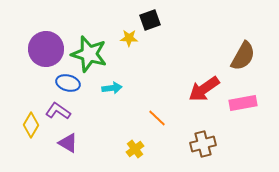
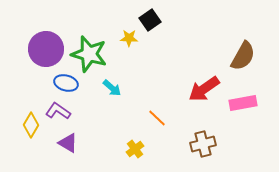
black square: rotated 15 degrees counterclockwise
blue ellipse: moved 2 px left
cyan arrow: rotated 48 degrees clockwise
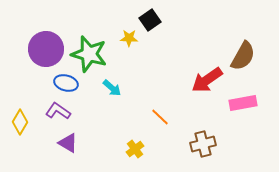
red arrow: moved 3 px right, 9 px up
orange line: moved 3 px right, 1 px up
yellow diamond: moved 11 px left, 3 px up
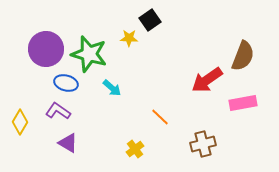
brown semicircle: rotated 8 degrees counterclockwise
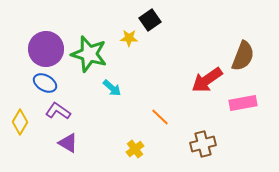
blue ellipse: moved 21 px left; rotated 15 degrees clockwise
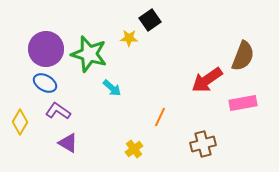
orange line: rotated 72 degrees clockwise
yellow cross: moved 1 px left
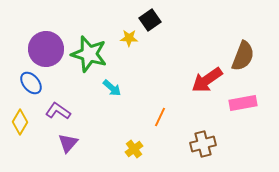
blue ellipse: moved 14 px left; rotated 20 degrees clockwise
purple triangle: rotated 40 degrees clockwise
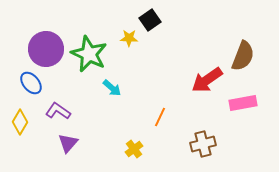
green star: rotated 9 degrees clockwise
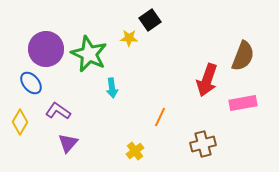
red arrow: rotated 36 degrees counterclockwise
cyan arrow: rotated 42 degrees clockwise
yellow cross: moved 1 px right, 2 px down
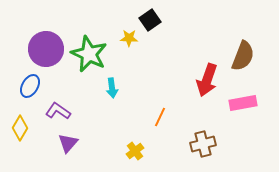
blue ellipse: moved 1 px left, 3 px down; rotated 70 degrees clockwise
yellow diamond: moved 6 px down
